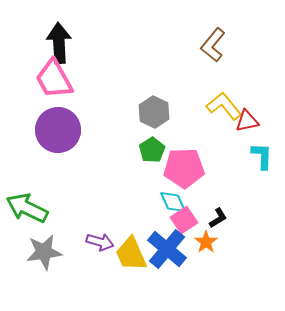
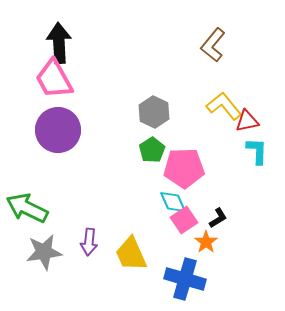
cyan L-shape: moved 5 px left, 5 px up
purple arrow: moved 11 px left; rotated 80 degrees clockwise
blue cross: moved 18 px right, 30 px down; rotated 24 degrees counterclockwise
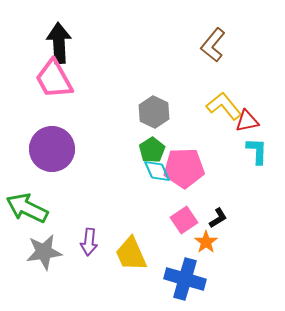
purple circle: moved 6 px left, 19 px down
cyan diamond: moved 16 px left, 31 px up
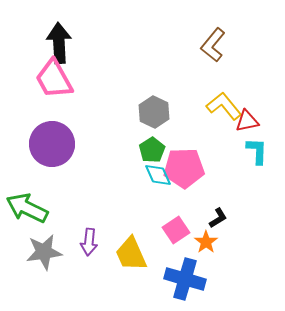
purple circle: moved 5 px up
cyan diamond: moved 1 px right, 4 px down
pink square: moved 8 px left, 10 px down
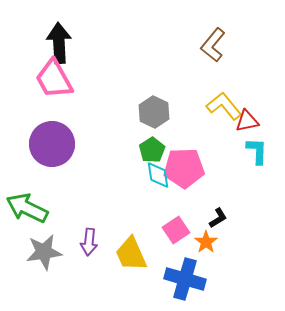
cyan diamond: rotated 16 degrees clockwise
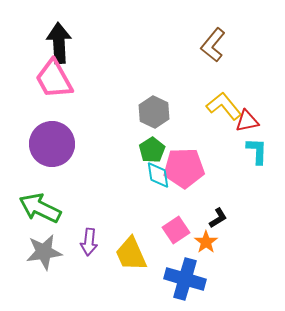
green arrow: moved 13 px right
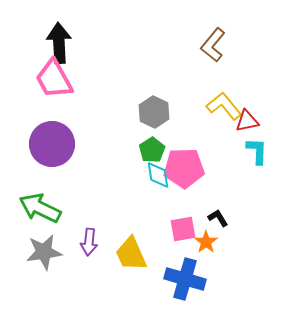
black L-shape: rotated 90 degrees counterclockwise
pink square: moved 7 px right, 1 px up; rotated 24 degrees clockwise
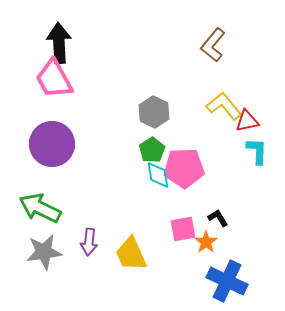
blue cross: moved 42 px right, 2 px down; rotated 9 degrees clockwise
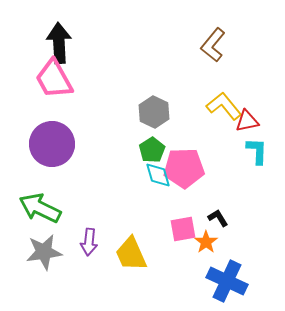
cyan diamond: rotated 8 degrees counterclockwise
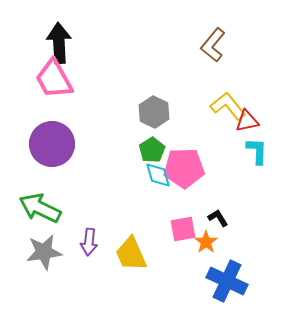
yellow L-shape: moved 4 px right
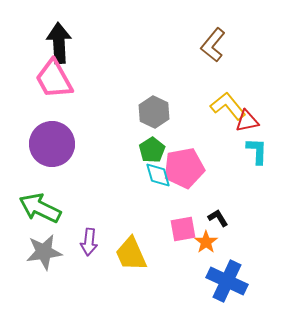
pink pentagon: rotated 9 degrees counterclockwise
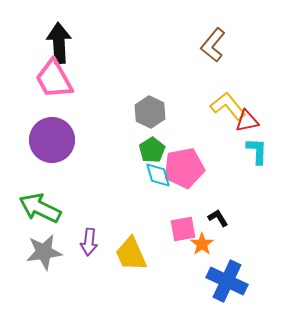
gray hexagon: moved 4 px left
purple circle: moved 4 px up
orange star: moved 4 px left, 2 px down
